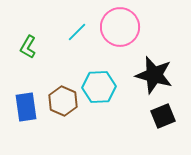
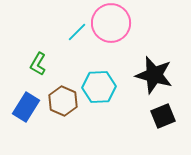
pink circle: moved 9 px left, 4 px up
green L-shape: moved 10 px right, 17 px down
blue rectangle: rotated 40 degrees clockwise
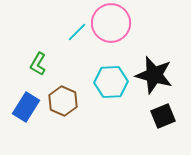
cyan hexagon: moved 12 px right, 5 px up
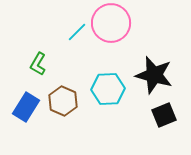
cyan hexagon: moved 3 px left, 7 px down
black square: moved 1 px right, 1 px up
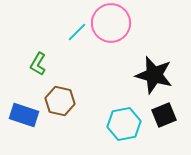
cyan hexagon: moved 16 px right, 35 px down; rotated 8 degrees counterclockwise
brown hexagon: moved 3 px left; rotated 12 degrees counterclockwise
blue rectangle: moved 2 px left, 8 px down; rotated 76 degrees clockwise
